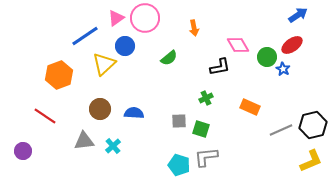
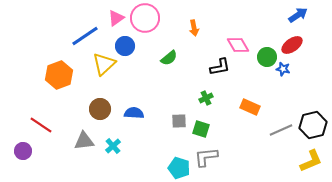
blue star: rotated 16 degrees counterclockwise
red line: moved 4 px left, 9 px down
cyan pentagon: moved 3 px down
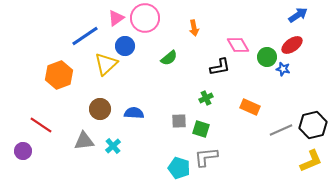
yellow triangle: moved 2 px right
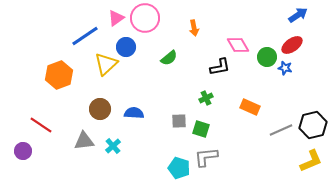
blue circle: moved 1 px right, 1 px down
blue star: moved 2 px right, 1 px up
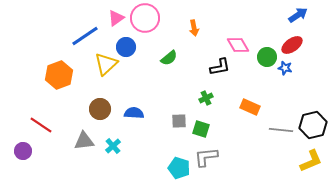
gray line: rotated 30 degrees clockwise
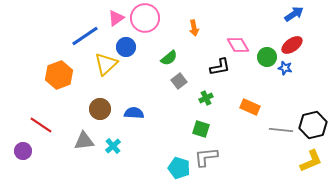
blue arrow: moved 4 px left, 1 px up
gray square: moved 40 px up; rotated 35 degrees counterclockwise
